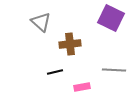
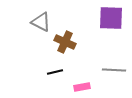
purple square: rotated 24 degrees counterclockwise
gray triangle: rotated 15 degrees counterclockwise
brown cross: moved 5 px left, 2 px up; rotated 30 degrees clockwise
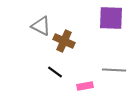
gray triangle: moved 4 px down
brown cross: moved 1 px left, 1 px up
black line: rotated 49 degrees clockwise
pink rectangle: moved 3 px right, 1 px up
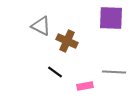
brown cross: moved 3 px right
gray line: moved 2 px down
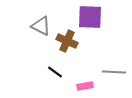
purple square: moved 21 px left, 1 px up
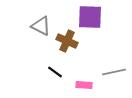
gray line: rotated 15 degrees counterclockwise
pink rectangle: moved 1 px left, 1 px up; rotated 14 degrees clockwise
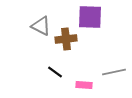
brown cross: moved 1 px left, 2 px up; rotated 30 degrees counterclockwise
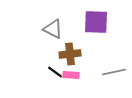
purple square: moved 6 px right, 5 px down
gray triangle: moved 12 px right, 3 px down
brown cross: moved 4 px right, 15 px down
pink rectangle: moved 13 px left, 10 px up
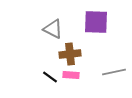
black line: moved 5 px left, 5 px down
